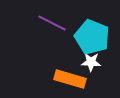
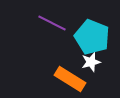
white star: rotated 18 degrees counterclockwise
orange rectangle: rotated 16 degrees clockwise
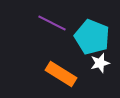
white star: moved 9 px right, 1 px down
orange rectangle: moved 9 px left, 5 px up
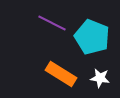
white star: moved 15 px down; rotated 24 degrees clockwise
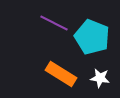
purple line: moved 2 px right
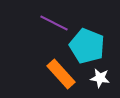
cyan pentagon: moved 5 px left, 9 px down
orange rectangle: rotated 16 degrees clockwise
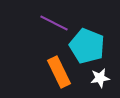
orange rectangle: moved 2 px left, 2 px up; rotated 16 degrees clockwise
white star: rotated 18 degrees counterclockwise
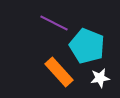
orange rectangle: rotated 16 degrees counterclockwise
